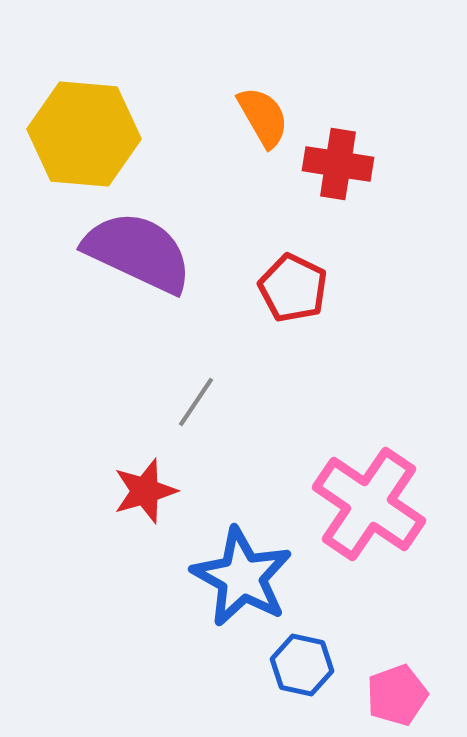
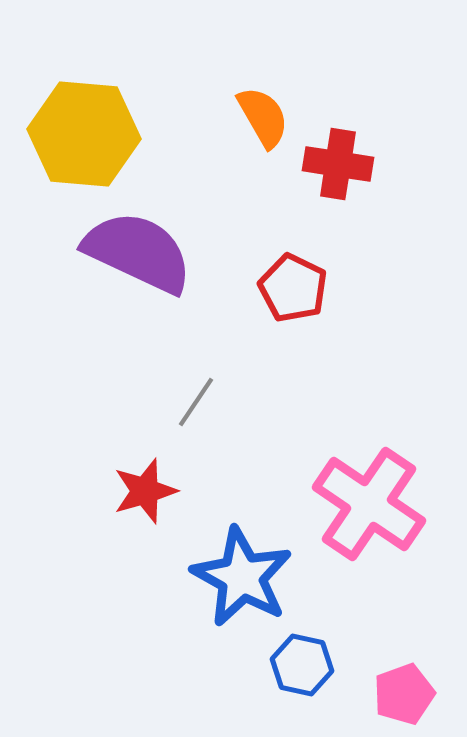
pink pentagon: moved 7 px right, 1 px up
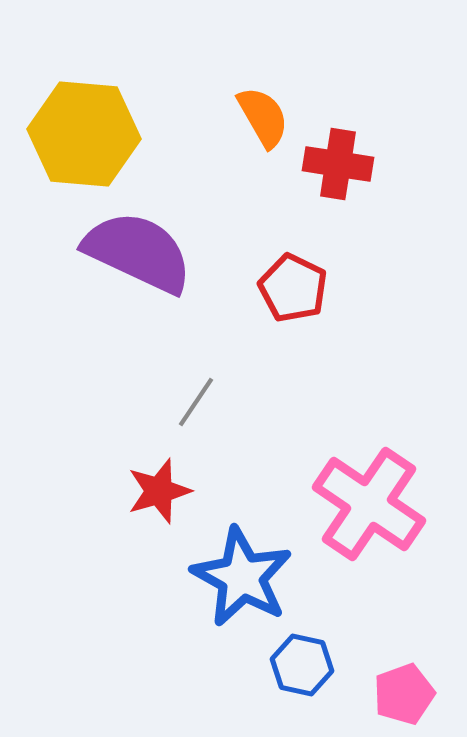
red star: moved 14 px right
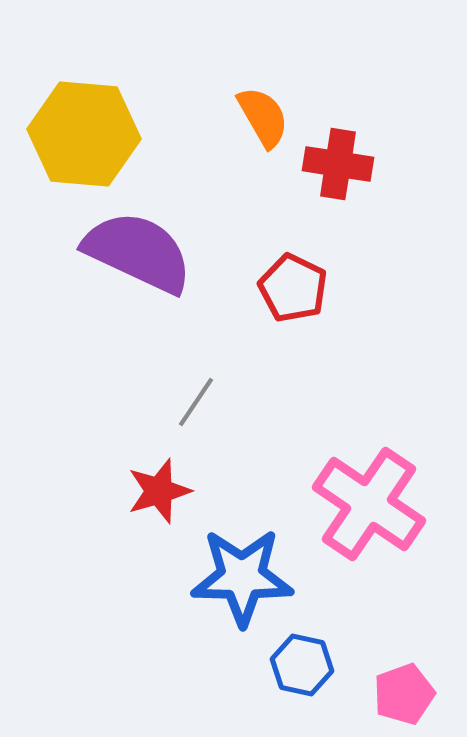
blue star: rotated 28 degrees counterclockwise
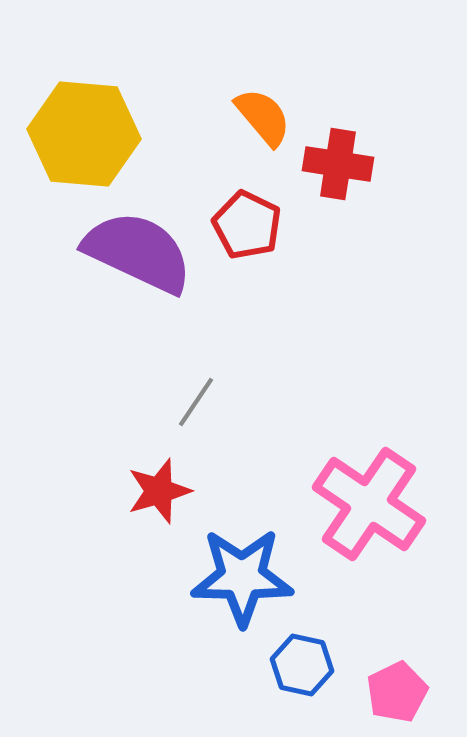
orange semicircle: rotated 10 degrees counterclockwise
red pentagon: moved 46 px left, 63 px up
pink pentagon: moved 7 px left, 2 px up; rotated 6 degrees counterclockwise
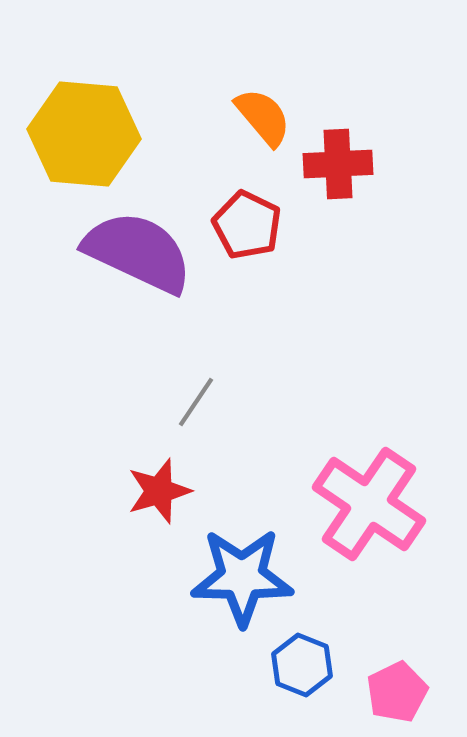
red cross: rotated 12 degrees counterclockwise
blue hexagon: rotated 10 degrees clockwise
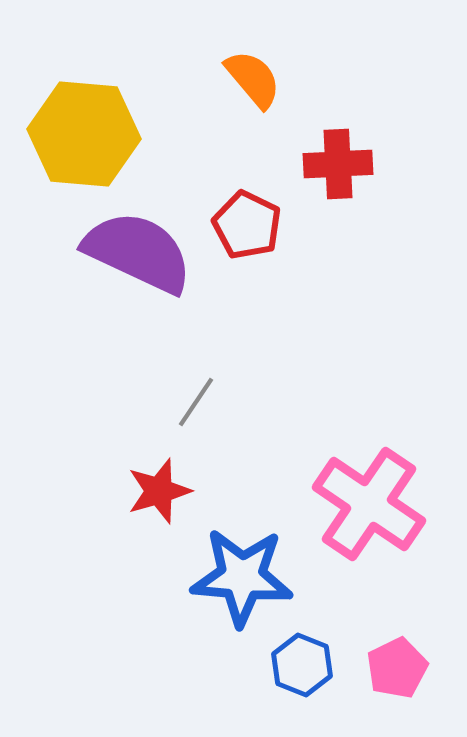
orange semicircle: moved 10 px left, 38 px up
blue star: rotated 4 degrees clockwise
pink pentagon: moved 24 px up
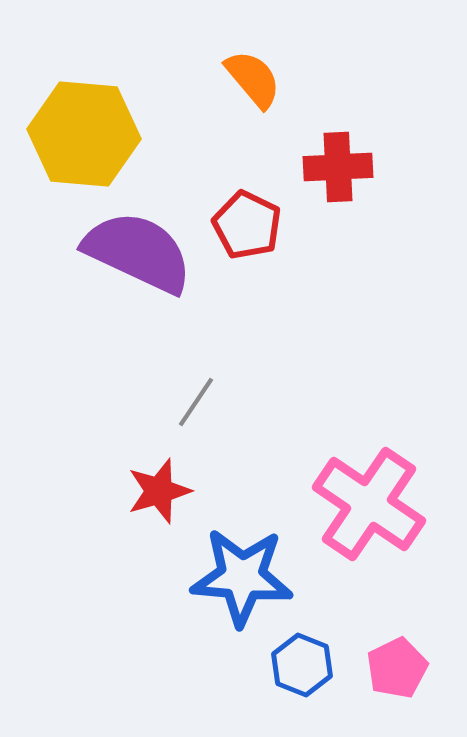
red cross: moved 3 px down
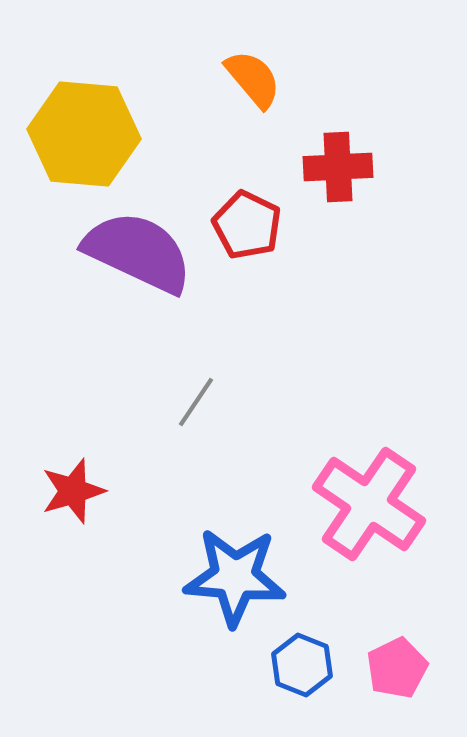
red star: moved 86 px left
blue star: moved 7 px left
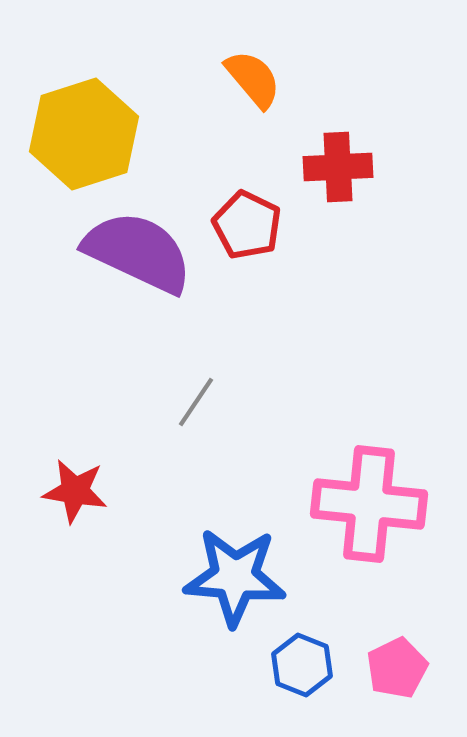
yellow hexagon: rotated 23 degrees counterclockwise
red star: moved 2 px right; rotated 26 degrees clockwise
pink cross: rotated 28 degrees counterclockwise
